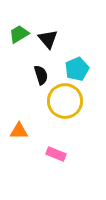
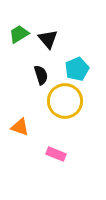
orange triangle: moved 1 px right, 4 px up; rotated 18 degrees clockwise
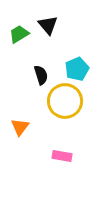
black triangle: moved 14 px up
orange triangle: rotated 48 degrees clockwise
pink rectangle: moved 6 px right, 2 px down; rotated 12 degrees counterclockwise
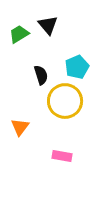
cyan pentagon: moved 2 px up
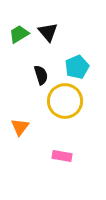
black triangle: moved 7 px down
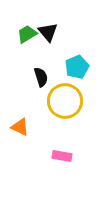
green trapezoid: moved 8 px right
black semicircle: moved 2 px down
orange triangle: rotated 42 degrees counterclockwise
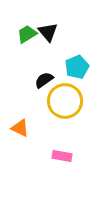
black semicircle: moved 3 px right, 3 px down; rotated 108 degrees counterclockwise
orange triangle: moved 1 px down
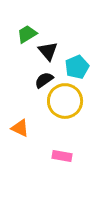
black triangle: moved 19 px down
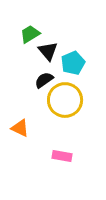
green trapezoid: moved 3 px right
cyan pentagon: moved 4 px left, 4 px up
yellow circle: moved 1 px up
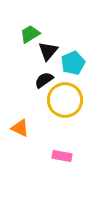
black triangle: rotated 20 degrees clockwise
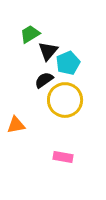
cyan pentagon: moved 5 px left
orange triangle: moved 4 px left, 3 px up; rotated 36 degrees counterclockwise
pink rectangle: moved 1 px right, 1 px down
